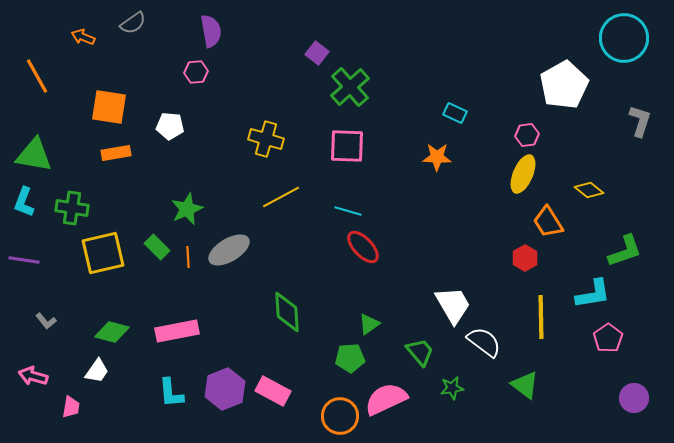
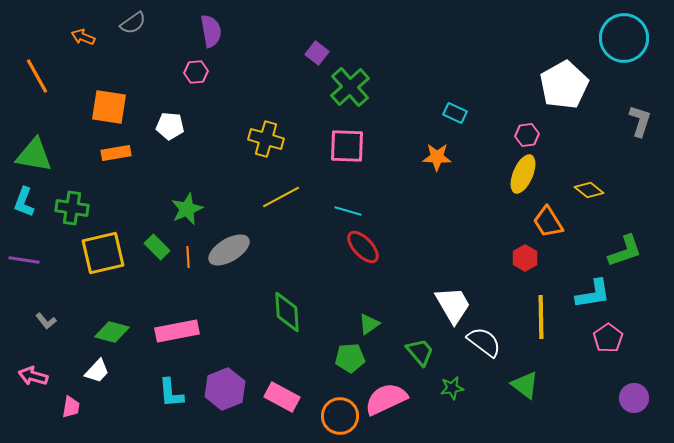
white trapezoid at (97, 371): rotated 8 degrees clockwise
pink rectangle at (273, 391): moved 9 px right, 6 px down
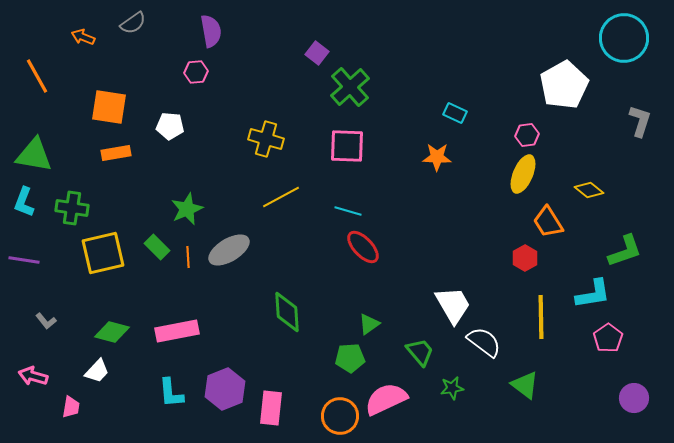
pink rectangle at (282, 397): moved 11 px left, 11 px down; rotated 68 degrees clockwise
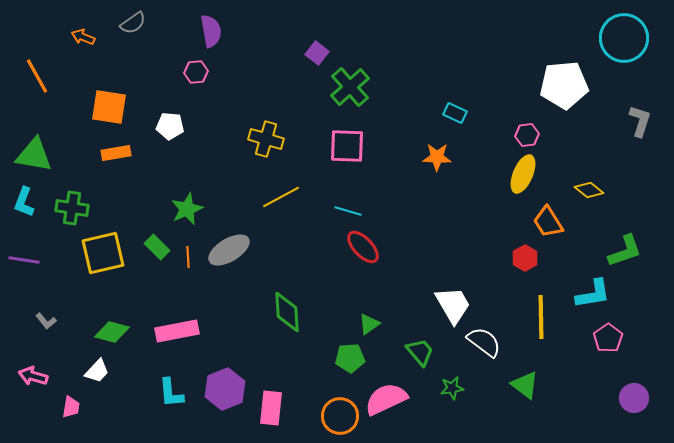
white pentagon at (564, 85): rotated 24 degrees clockwise
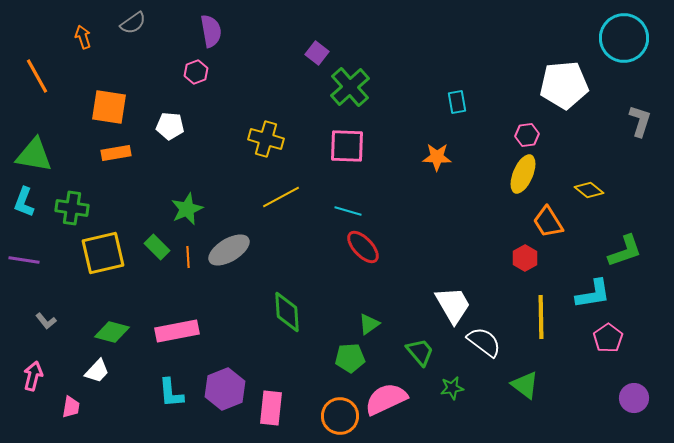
orange arrow at (83, 37): rotated 50 degrees clockwise
pink hexagon at (196, 72): rotated 15 degrees counterclockwise
cyan rectangle at (455, 113): moved 2 px right, 11 px up; rotated 55 degrees clockwise
pink arrow at (33, 376): rotated 88 degrees clockwise
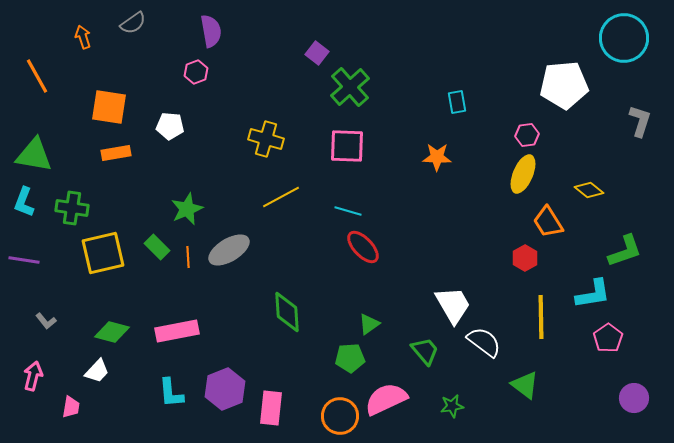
green trapezoid at (420, 352): moved 5 px right, 1 px up
green star at (452, 388): moved 18 px down
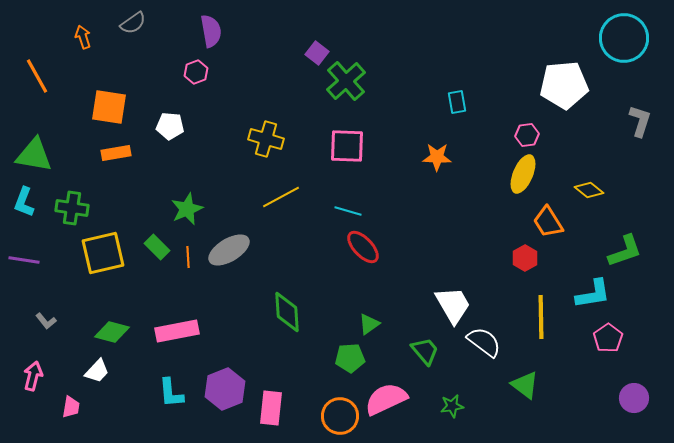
green cross at (350, 87): moved 4 px left, 6 px up
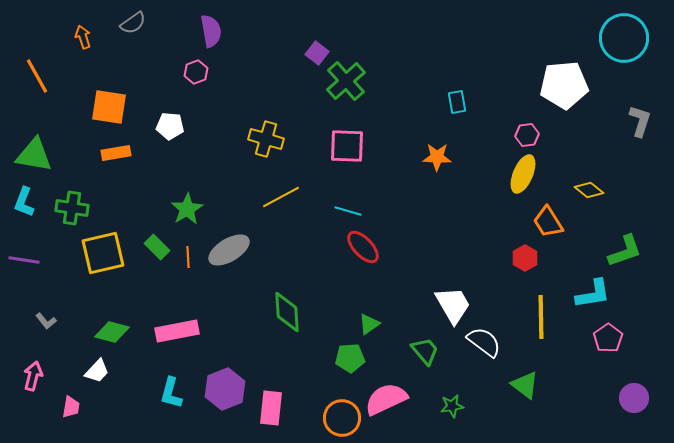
green star at (187, 209): rotated 8 degrees counterclockwise
cyan L-shape at (171, 393): rotated 20 degrees clockwise
orange circle at (340, 416): moved 2 px right, 2 px down
